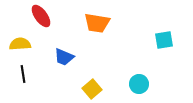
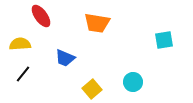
blue trapezoid: moved 1 px right, 1 px down
black line: rotated 48 degrees clockwise
cyan circle: moved 6 px left, 2 px up
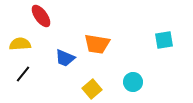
orange trapezoid: moved 21 px down
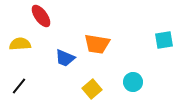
black line: moved 4 px left, 12 px down
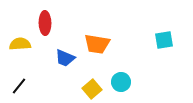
red ellipse: moved 4 px right, 7 px down; rotated 35 degrees clockwise
cyan circle: moved 12 px left
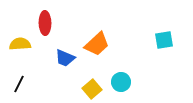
orange trapezoid: rotated 52 degrees counterclockwise
black line: moved 2 px up; rotated 12 degrees counterclockwise
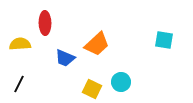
cyan square: rotated 18 degrees clockwise
yellow square: rotated 24 degrees counterclockwise
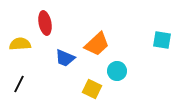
red ellipse: rotated 10 degrees counterclockwise
cyan square: moved 2 px left
cyan circle: moved 4 px left, 11 px up
